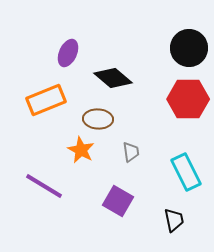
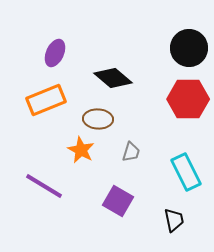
purple ellipse: moved 13 px left
gray trapezoid: rotated 25 degrees clockwise
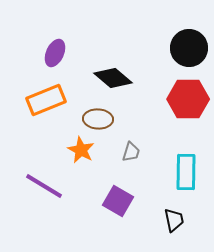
cyan rectangle: rotated 27 degrees clockwise
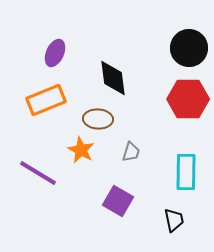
black diamond: rotated 42 degrees clockwise
purple line: moved 6 px left, 13 px up
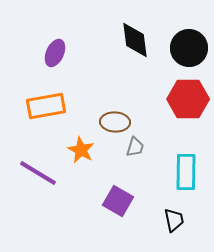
black diamond: moved 22 px right, 38 px up
orange rectangle: moved 6 px down; rotated 12 degrees clockwise
brown ellipse: moved 17 px right, 3 px down
gray trapezoid: moved 4 px right, 5 px up
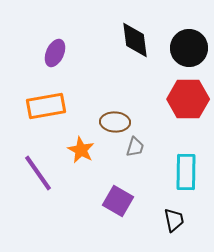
purple line: rotated 24 degrees clockwise
